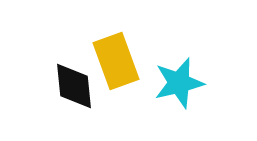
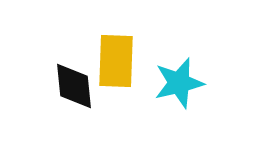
yellow rectangle: rotated 22 degrees clockwise
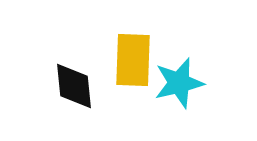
yellow rectangle: moved 17 px right, 1 px up
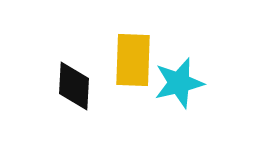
black diamond: rotated 9 degrees clockwise
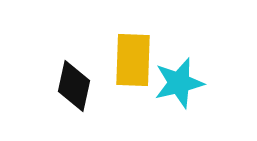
black diamond: rotated 9 degrees clockwise
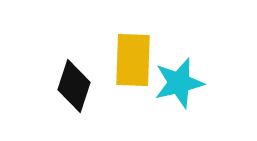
black diamond: rotated 6 degrees clockwise
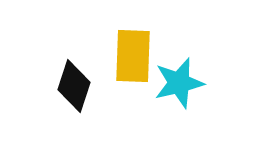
yellow rectangle: moved 4 px up
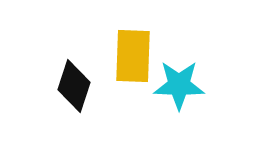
cyan star: moved 2 px down; rotated 15 degrees clockwise
